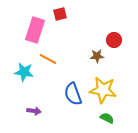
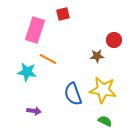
red square: moved 3 px right
cyan star: moved 3 px right
green semicircle: moved 2 px left, 3 px down
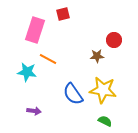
blue semicircle: rotated 15 degrees counterclockwise
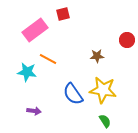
pink rectangle: rotated 35 degrees clockwise
red circle: moved 13 px right
green semicircle: rotated 32 degrees clockwise
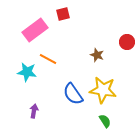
red circle: moved 2 px down
brown star: moved 1 px up; rotated 24 degrees clockwise
purple arrow: rotated 88 degrees counterclockwise
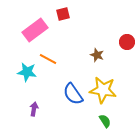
purple arrow: moved 2 px up
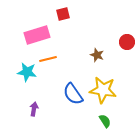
pink rectangle: moved 2 px right, 5 px down; rotated 20 degrees clockwise
orange line: rotated 42 degrees counterclockwise
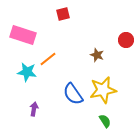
pink rectangle: moved 14 px left; rotated 35 degrees clockwise
red circle: moved 1 px left, 2 px up
orange line: rotated 24 degrees counterclockwise
yellow star: rotated 20 degrees counterclockwise
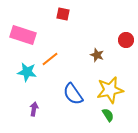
red square: rotated 24 degrees clockwise
orange line: moved 2 px right
yellow star: moved 7 px right
green semicircle: moved 3 px right, 6 px up
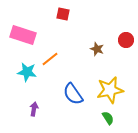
brown star: moved 6 px up
green semicircle: moved 3 px down
